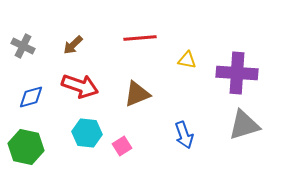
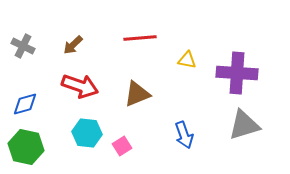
blue diamond: moved 6 px left, 7 px down
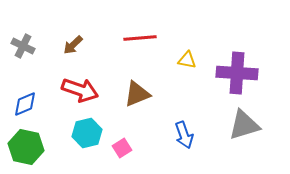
red arrow: moved 4 px down
blue diamond: rotated 8 degrees counterclockwise
cyan hexagon: rotated 20 degrees counterclockwise
pink square: moved 2 px down
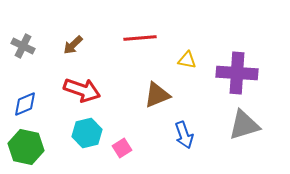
red arrow: moved 2 px right
brown triangle: moved 20 px right, 1 px down
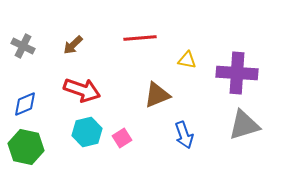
cyan hexagon: moved 1 px up
pink square: moved 10 px up
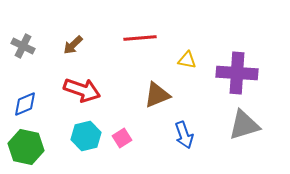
cyan hexagon: moved 1 px left, 4 px down
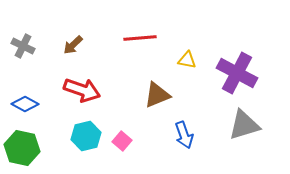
purple cross: rotated 24 degrees clockwise
blue diamond: rotated 52 degrees clockwise
pink square: moved 3 px down; rotated 18 degrees counterclockwise
green hexagon: moved 4 px left, 1 px down
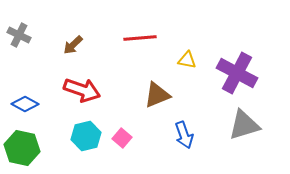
gray cross: moved 4 px left, 11 px up
pink square: moved 3 px up
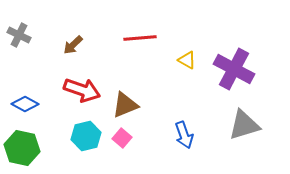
yellow triangle: rotated 18 degrees clockwise
purple cross: moved 3 px left, 4 px up
brown triangle: moved 32 px left, 10 px down
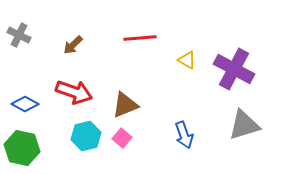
red arrow: moved 8 px left, 2 px down
